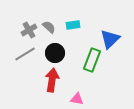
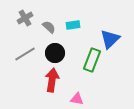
gray cross: moved 4 px left, 12 px up
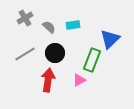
red arrow: moved 4 px left
pink triangle: moved 2 px right, 19 px up; rotated 40 degrees counterclockwise
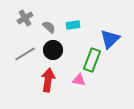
black circle: moved 2 px left, 3 px up
pink triangle: rotated 40 degrees clockwise
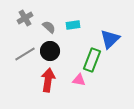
black circle: moved 3 px left, 1 px down
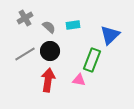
blue triangle: moved 4 px up
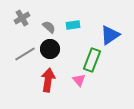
gray cross: moved 3 px left
blue triangle: rotated 10 degrees clockwise
black circle: moved 2 px up
pink triangle: rotated 40 degrees clockwise
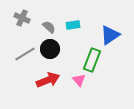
gray cross: rotated 35 degrees counterclockwise
red arrow: rotated 60 degrees clockwise
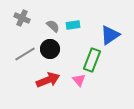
gray semicircle: moved 4 px right, 1 px up
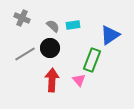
black circle: moved 1 px up
red arrow: moved 4 px right; rotated 65 degrees counterclockwise
